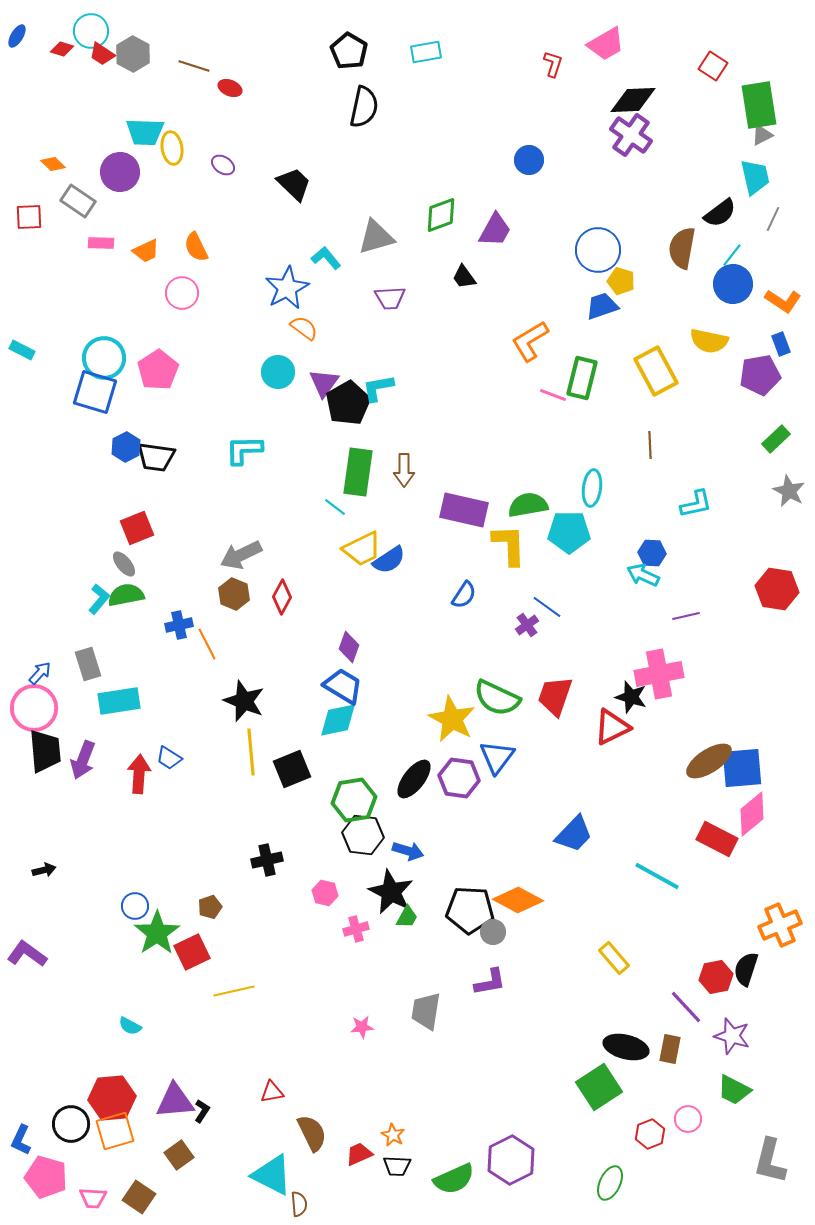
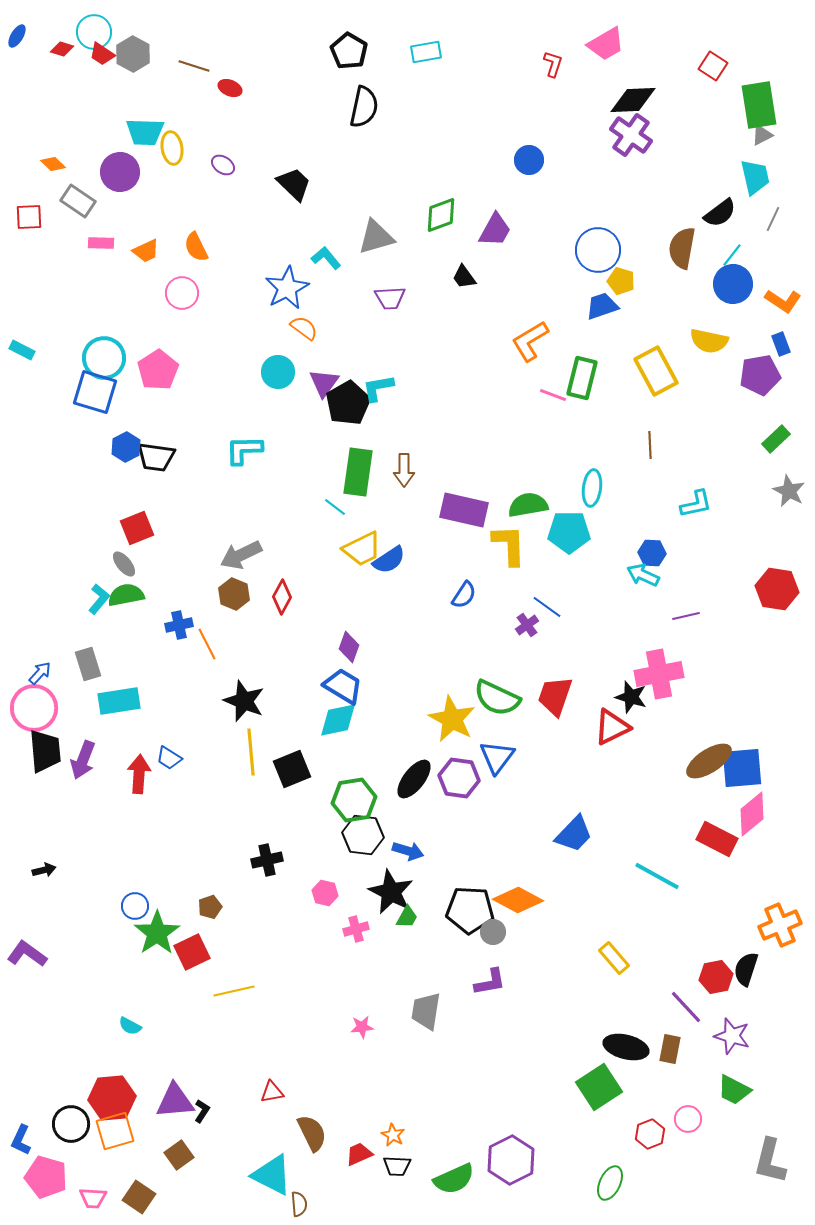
cyan circle at (91, 31): moved 3 px right, 1 px down
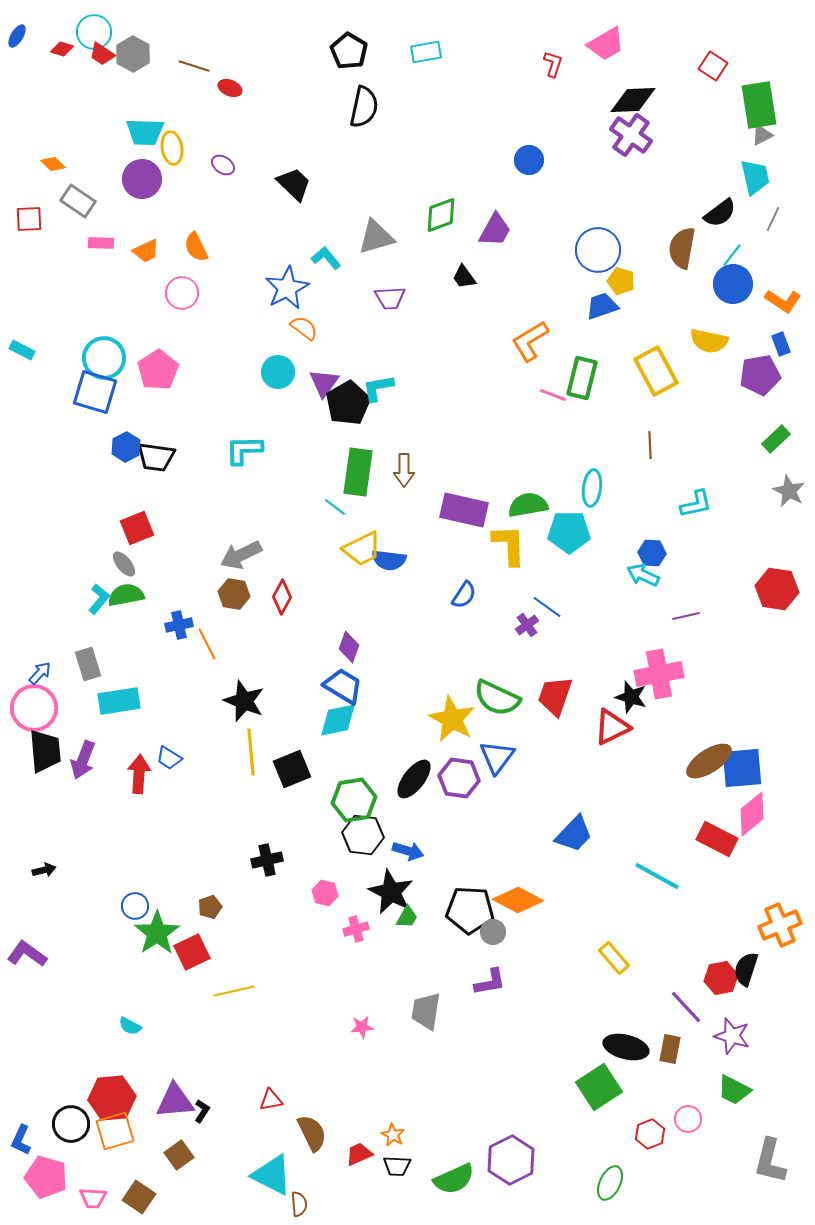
purple circle at (120, 172): moved 22 px right, 7 px down
red square at (29, 217): moved 2 px down
blue semicircle at (389, 560): rotated 40 degrees clockwise
brown hexagon at (234, 594): rotated 12 degrees counterclockwise
red hexagon at (716, 977): moved 5 px right, 1 px down
red triangle at (272, 1092): moved 1 px left, 8 px down
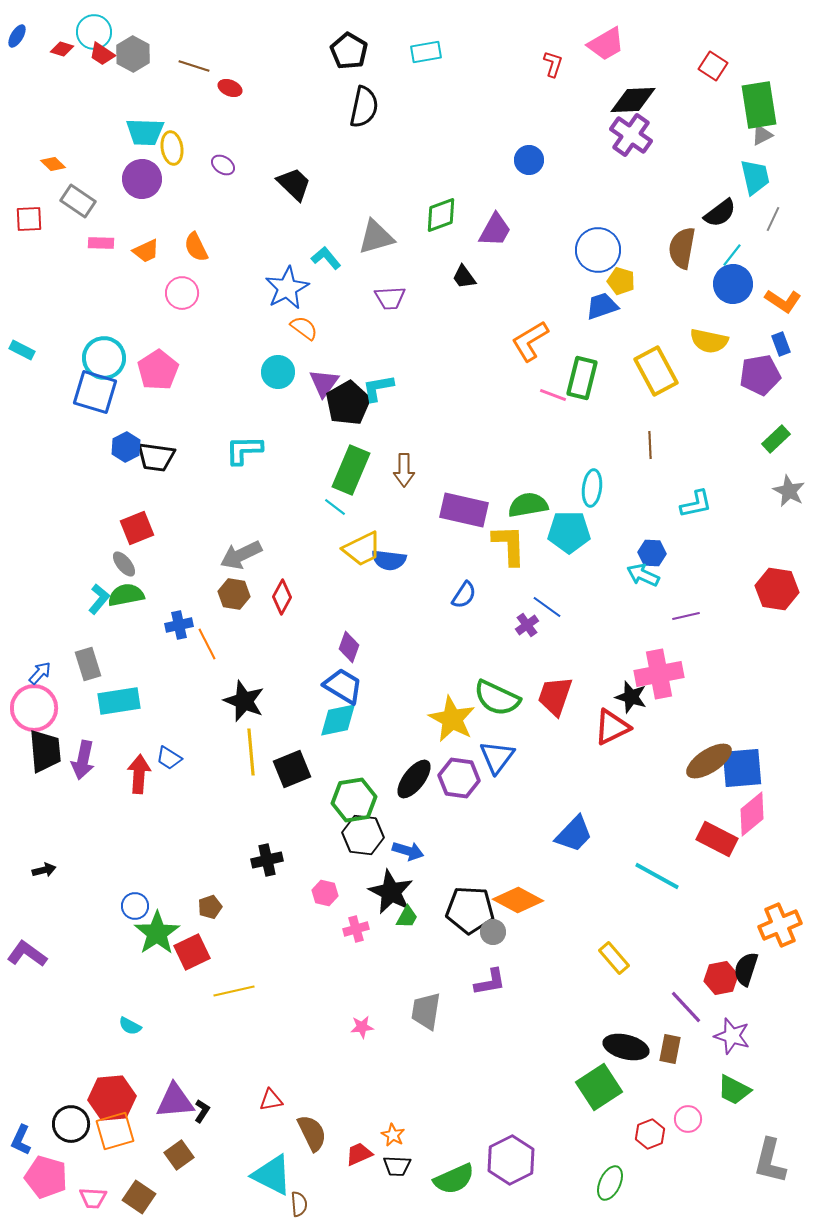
green rectangle at (358, 472): moved 7 px left, 2 px up; rotated 15 degrees clockwise
purple arrow at (83, 760): rotated 9 degrees counterclockwise
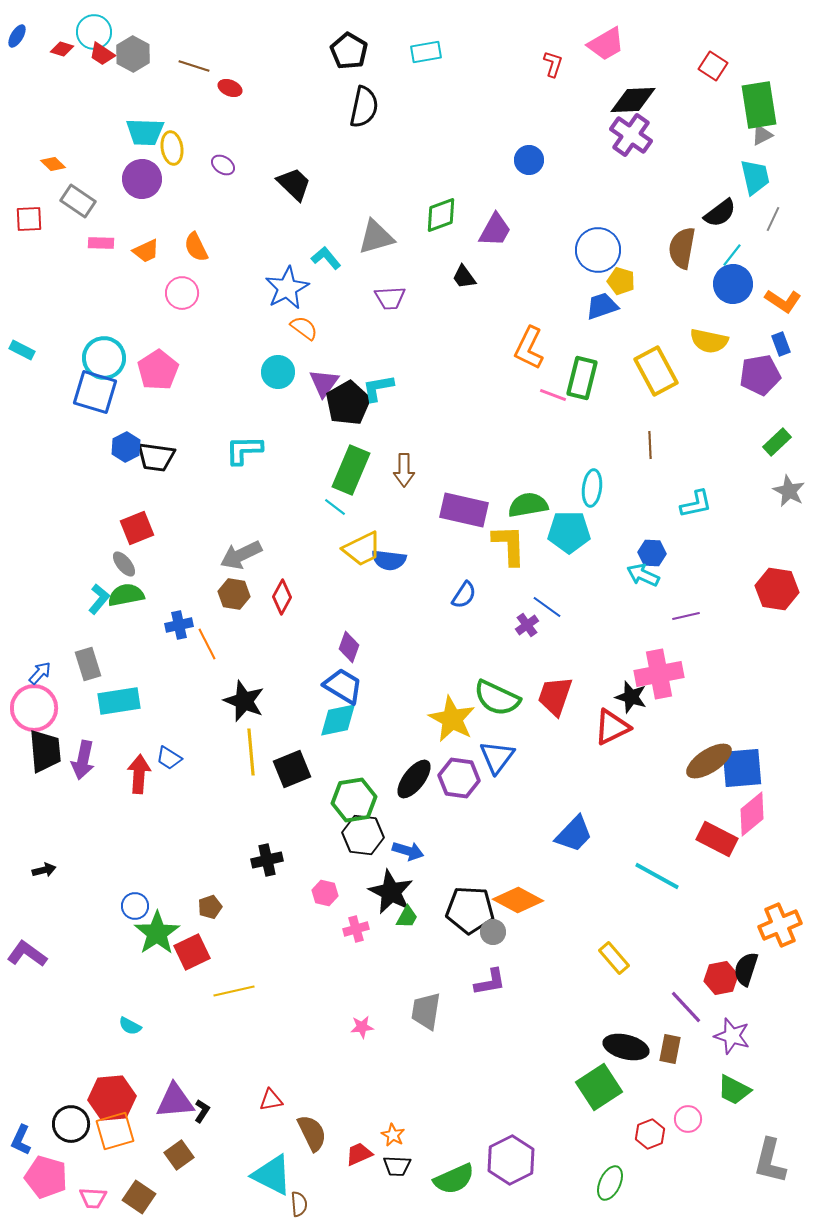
orange L-shape at (530, 341): moved 1 px left, 7 px down; rotated 33 degrees counterclockwise
green rectangle at (776, 439): moved 1 px right, 3 px down
